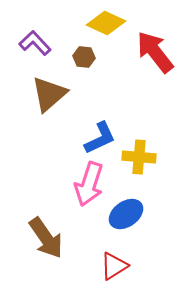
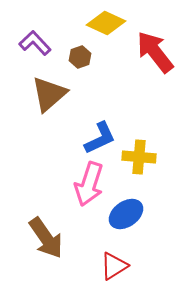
brown hexagon: moved 4 px left; rotated 25 degrees counterclockwise
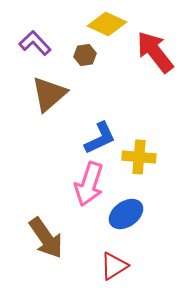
yellow diamond: moved 1 px right, 1 px down
brown hexagon: moved 5 px right, 2 px up; rotated 10 degrees clockwise
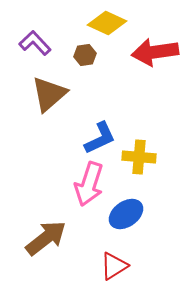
yellow diamond: moved 1 px up
red arrow: rotated 60 degrees counterclockwise
brown arrow: rotated 93 degrees counterclockwise
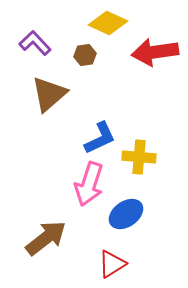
yellow diamond: moved 1 px right
red triangle: moved 2 px left, 2 px up
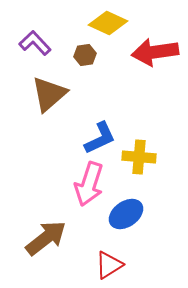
red triangle: moved 3 px left, 1 px down
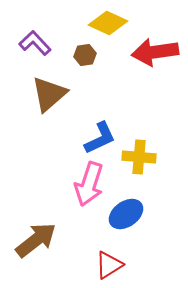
brown arrow: moved 10 px left, 2 px down
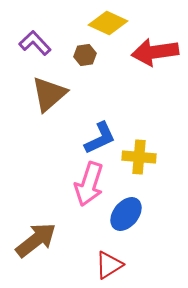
blue ellipse: rotated 16 degrees counterclockwise
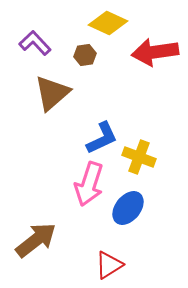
brown triangle: moved 3 px right, 1 px up
blue L-shape: moved 2 px right
yellow cross: rotated 16 degrees clockwise
blue ellipse: moved 2 px right, 6 px up
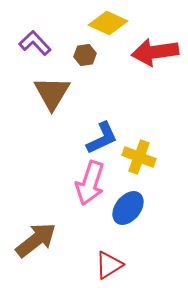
brown triangle: rotated 18 degrees counterclockwise
pink arrow: moved 1 px right, 1 px up
